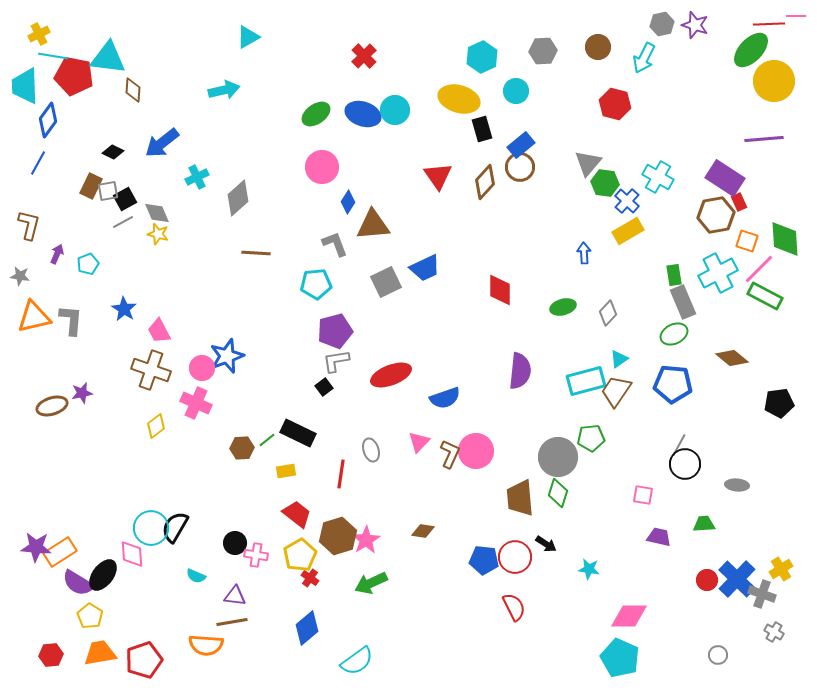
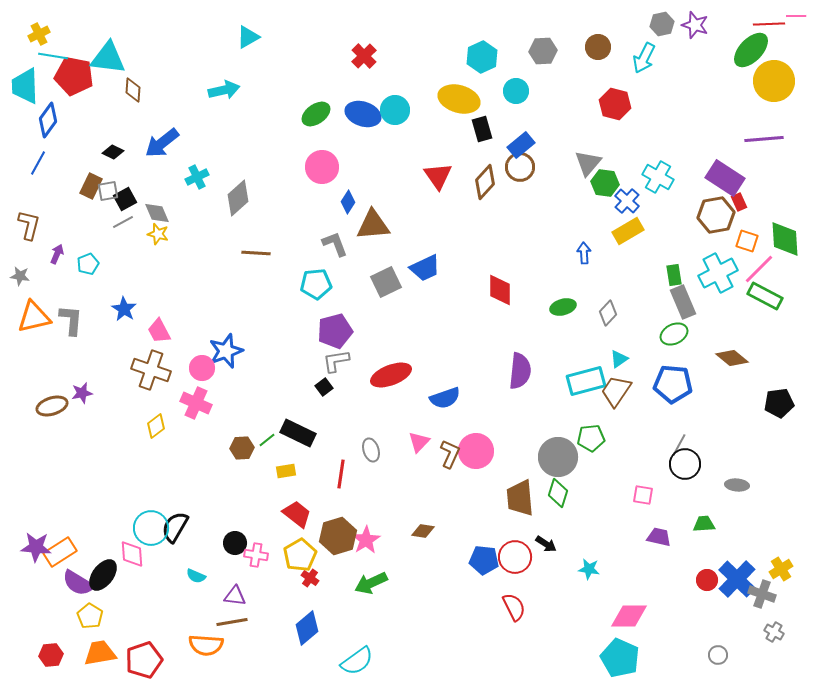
blue star at (227, 356): moved 1 px left, 5 px up
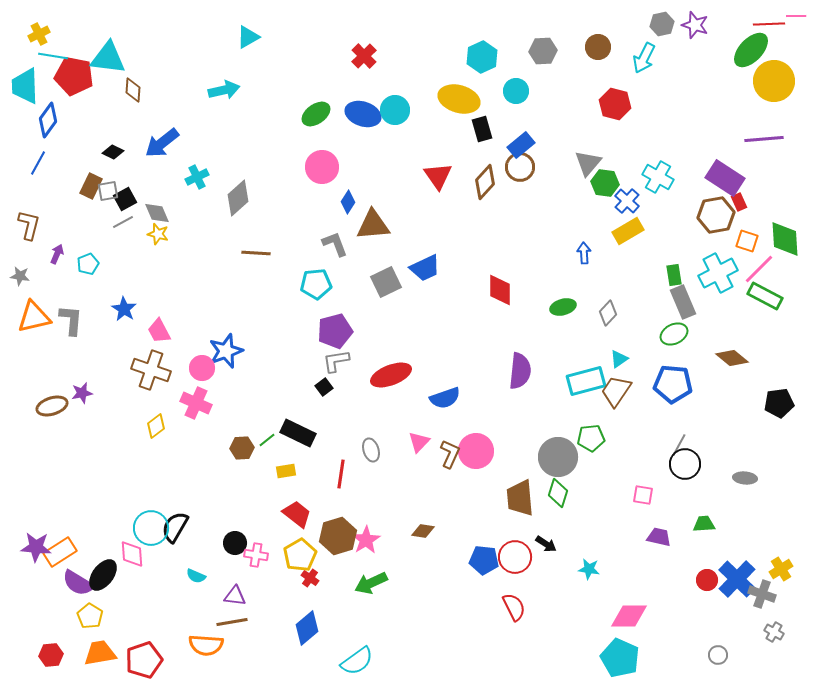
gray ellipse at (737, 485): moved 8 px right, 7 px up
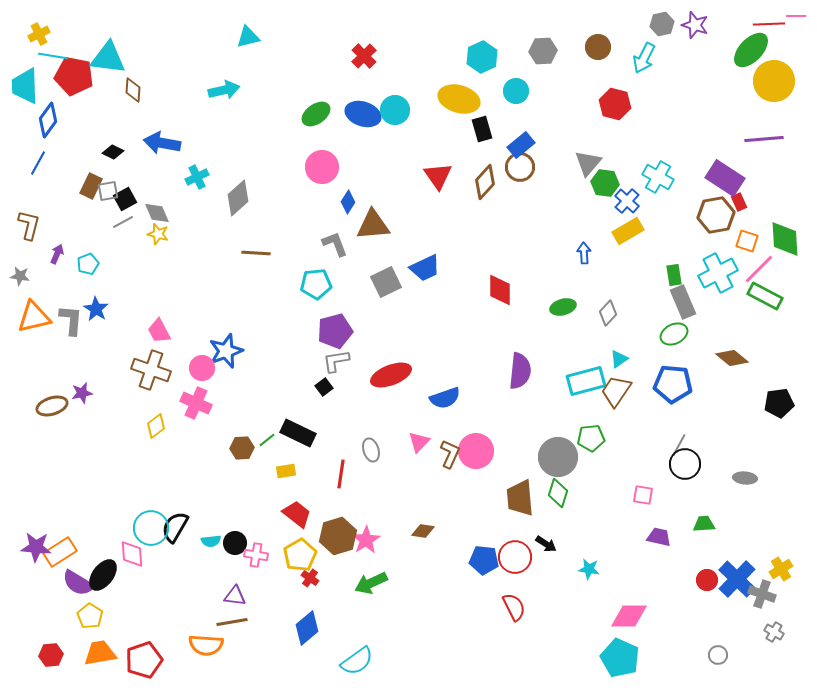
cyan triangle at (248, 37): rotated 15 degrees clockwise
blue arrow at (162, 143): rotated 48 degrees clockwise
blue star at (124, 309): moved 28 px left
cyan semicircle at (196, 576): moved 15 px right, 35 px up; rotated 30 degrees counterclockwise
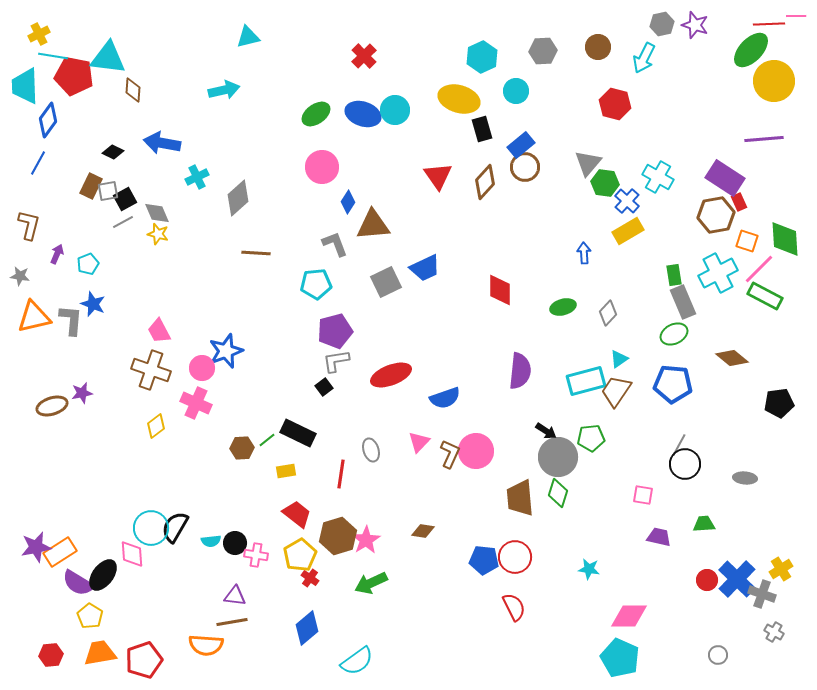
brown circle at (520, 167): moved 5 px right
blue star at (96, 309): moved 3 px left, 5 px up; rotated 10 degrees counterclockwise
black arrow at (546, 544): moved 113 px up
purple star at (36, 547): rotated 16 degrees counterclockwise
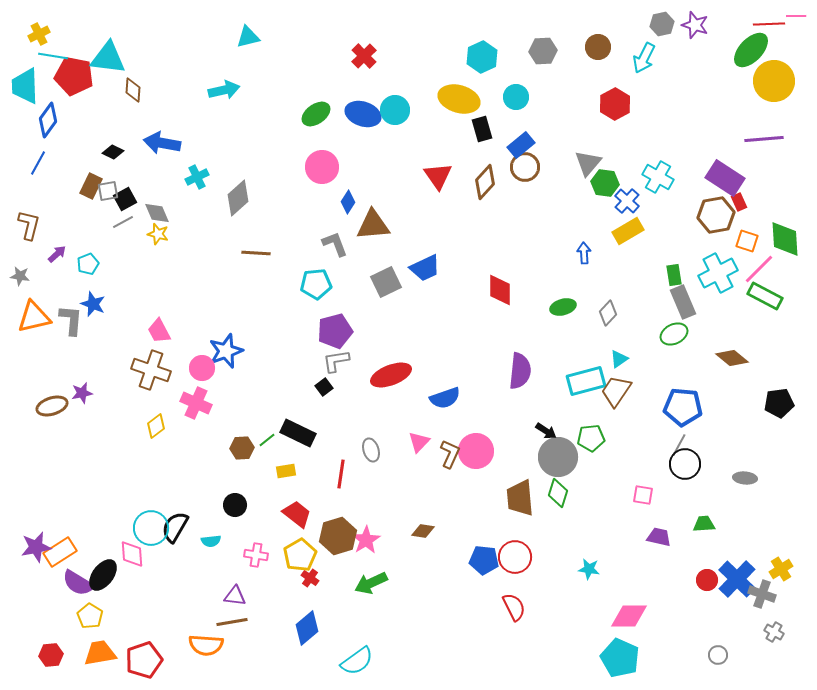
cyan circle at (516, 91): moved 6 px down
red hexagon at (615, 104): rotated 16 degrees clockwise
purple arrow at (57, 254): rotated 24 degrees clockwise
blue pentagon at (673, 384): moved 10 px right, 23 px down
black circle at (235, 543): moved 38 px up
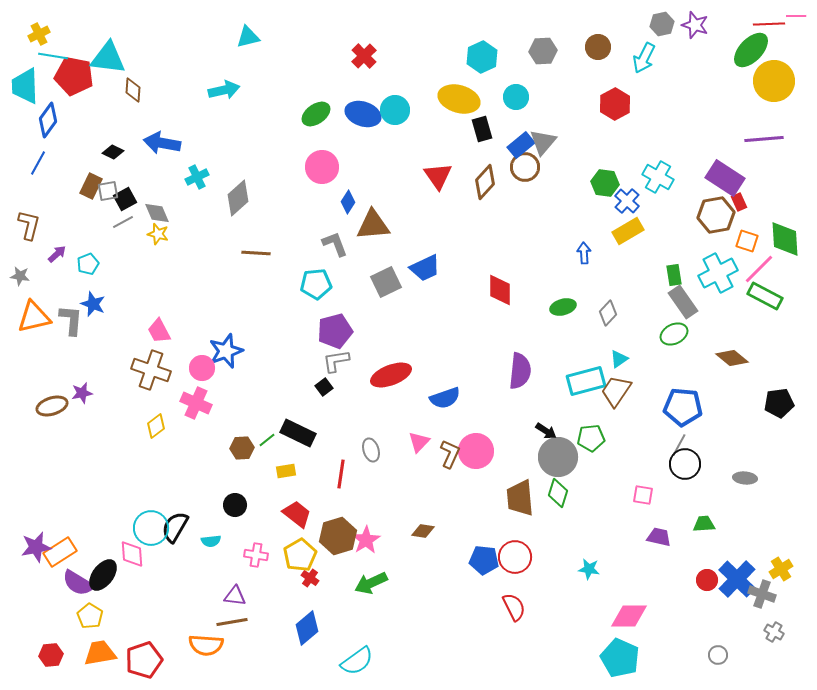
gray triangle at (588, 163): moved 45 px left, 21 px up
gray rectangle at (683, 302): rotated 12 degrees counterclockwise
